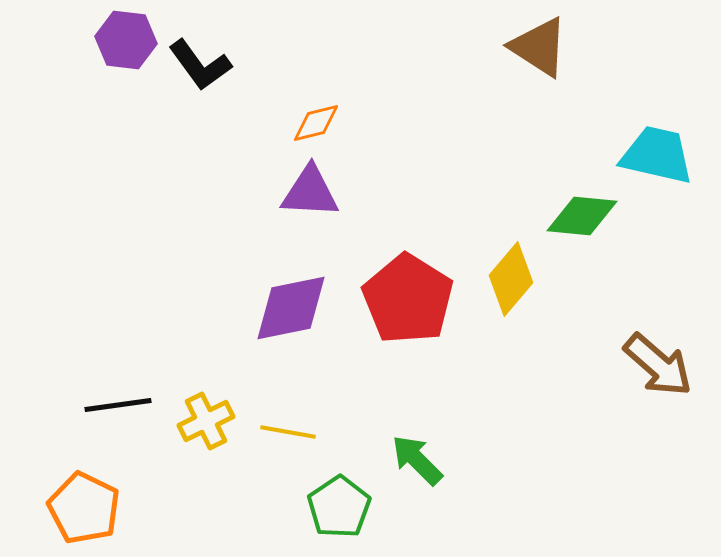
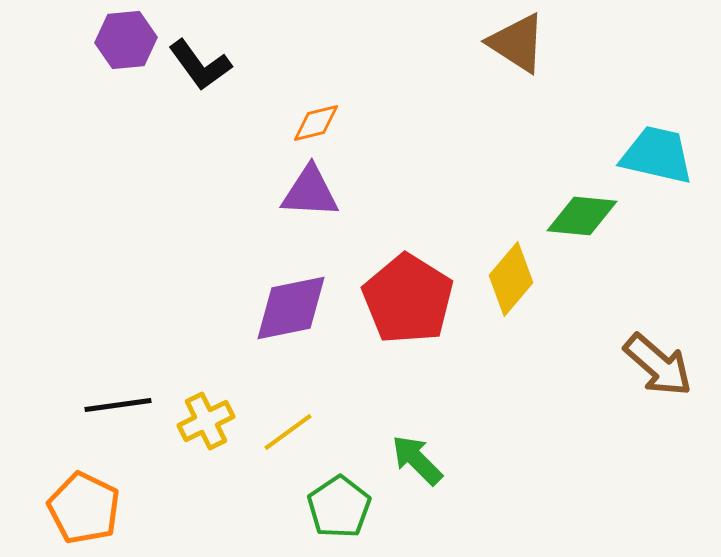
purple hexagon: rotated 12 degrees counterclockwise
brown triangle: moved 22 px left, 4 px up
yellow line: rotated 46 degrees counterclockwise
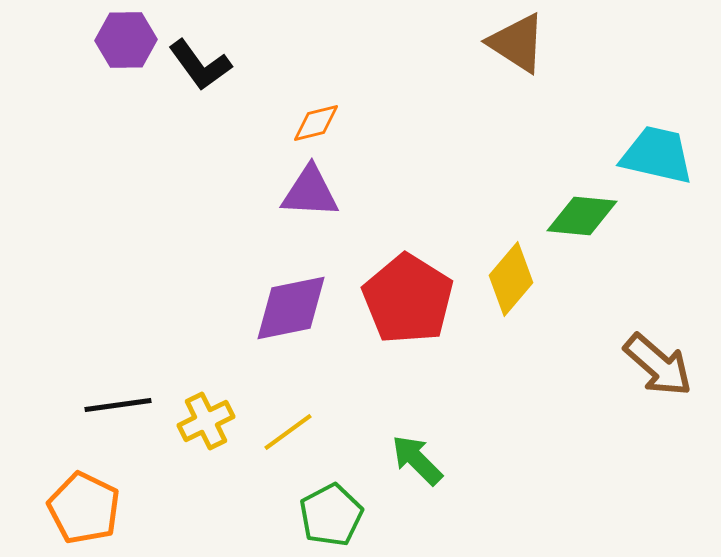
purple hexagon: rotated 4 degrees clockwise
green pentagon: moved 8 px left, 8 px down; rotated 6 degrees clockwise
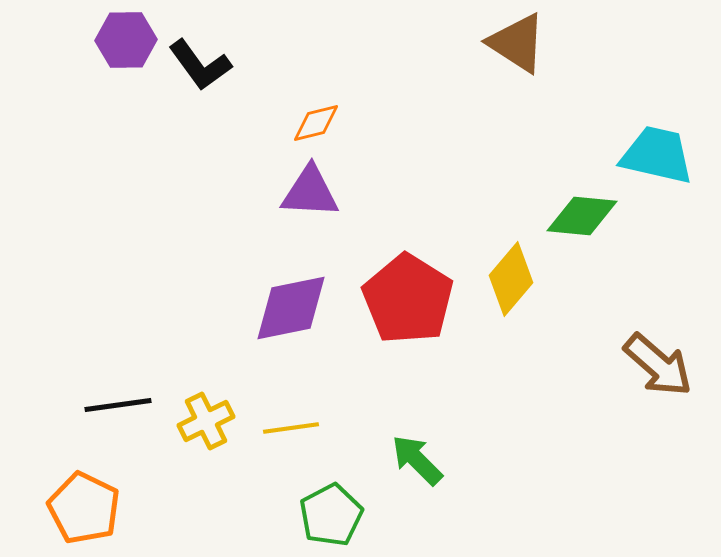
yellow line: moved 3 px right, 4 px up; rotated 28 degrees clockwise
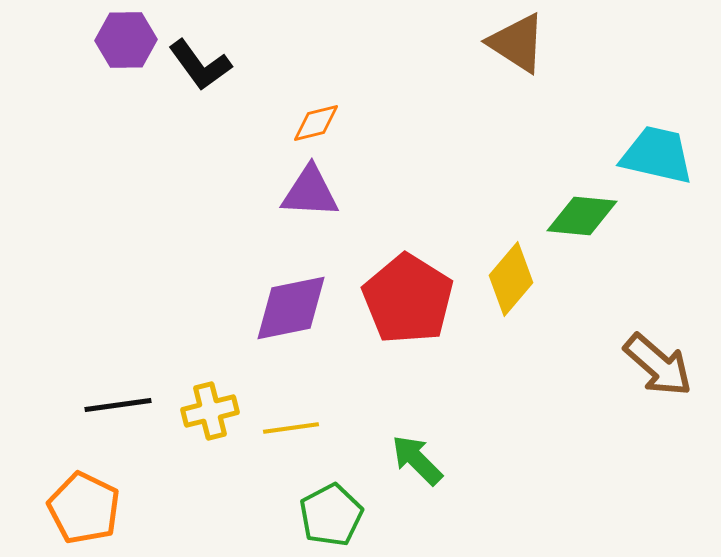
yellow cross: moved 4 px right, 10 px up; rotated 12 degrees clockwise
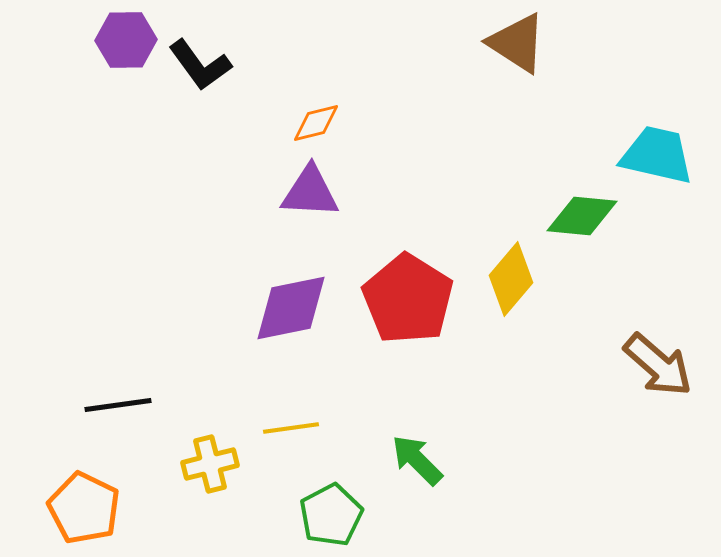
yellow cross: moved 53 px down
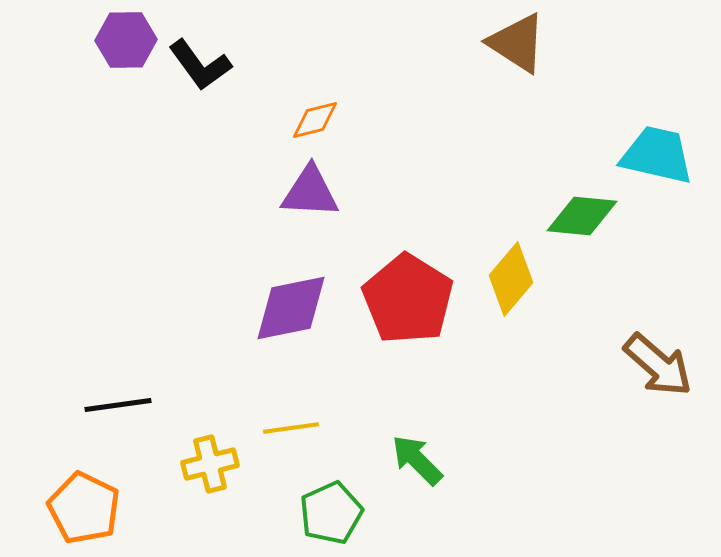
orange diamond: moved 1 px left, 3 px up
green pentagon: moved 2 px up; rotated 4 degrees clockwise
